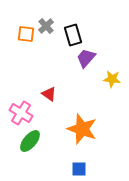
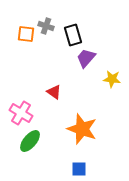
gray cross: rotated 28 degrees counterclockwise
red triangle: moved 5 px right, 2 px up
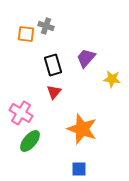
black rectangle: moved 20 px left, 30 px down
red triangle: rotated 35 degrees clockwise
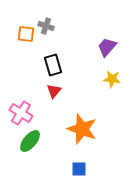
purple trapezoid: moved 21 px right, 11 px up
red triangle: moved 1 px up
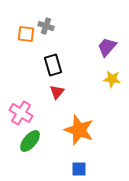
red triangle: moved 3 px right, 1 px down
orange star: moved 3 px left, 1 px down
